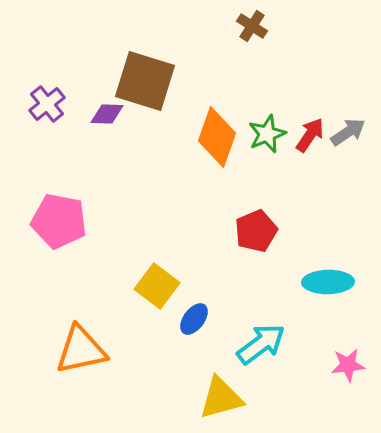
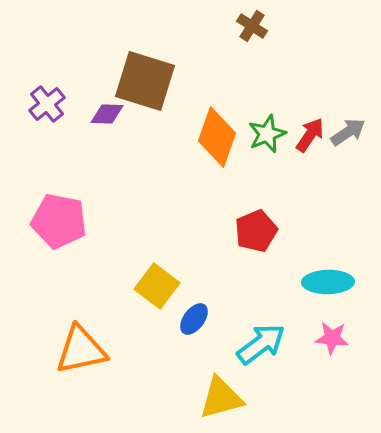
pink star: moved 16 px left, 27 px up; rotated 12 degrees clockwise
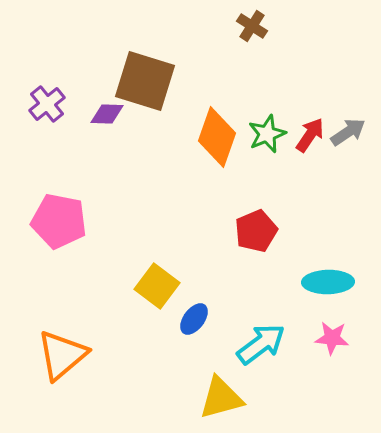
orange triangle: moved 19 px left, 5 px down; rotated 28 degrees counterclockwise
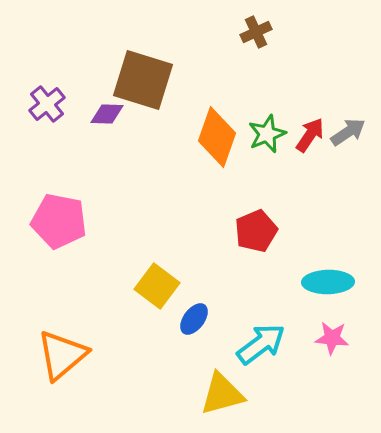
brown cross: moved 4 px right, 6 px down; rotated 32 degrees clockwise
brown square: moved 2 px left, 1 px up
yellow triangle: moved 1 px right, 4 px up
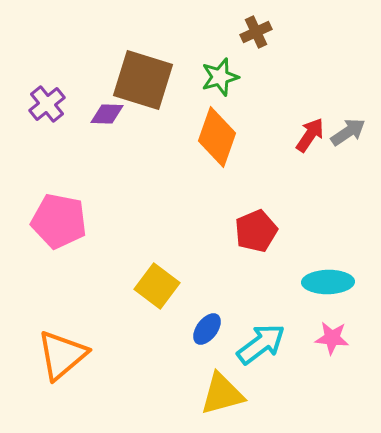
green star: moved 47 px left, 57 px up; rotated 6 degrees clockwise
blue ellipse: moved 13 px right, 10 px down
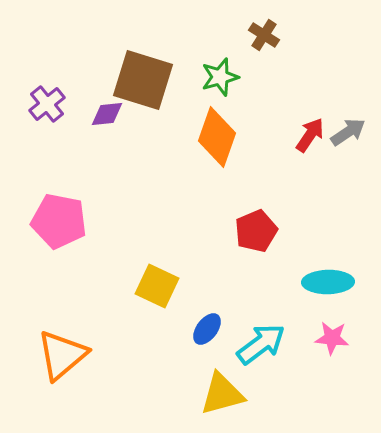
brown cross: moved 8 px right, 3 px down; rotated 32 degrees counterclockwise
purple diamond: rotated 8 degrees counterclockwise
yellow square: rotated 12 degrees counterclockwise
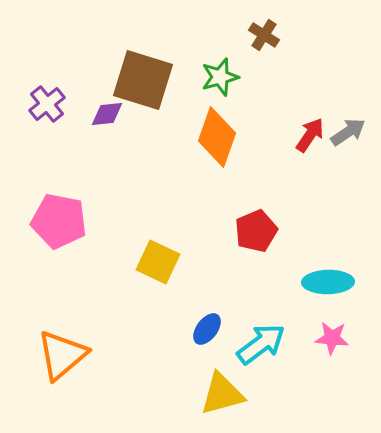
yellow square: moved 1 px right, 24 px up
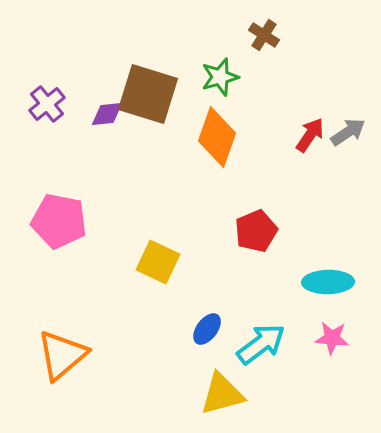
brown square: moved 5 px right, 14 px down
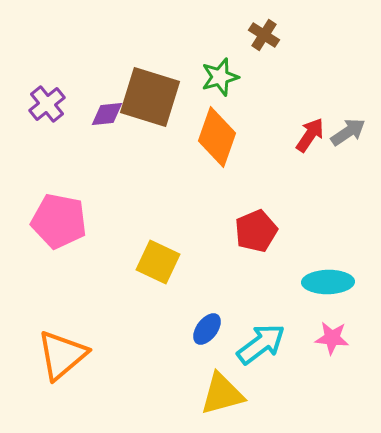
brown square: moved 2 px right, 3 px down
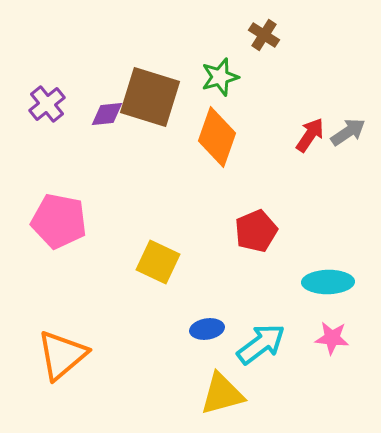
blue ellipse: rotated 44 degrees clockwise
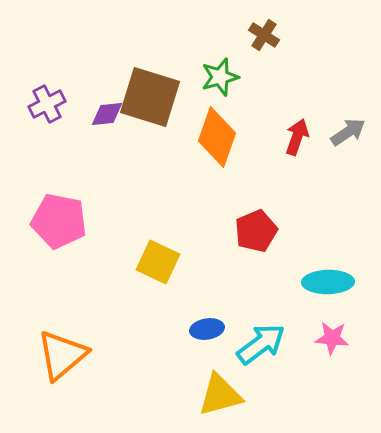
purple cross: rotated 12 degrees clockwise
red arrow: moved 13 px left, 2 px down; rotated 15 degrees counterclockwise
yellow triangle: moved 2 px left, 1 px down
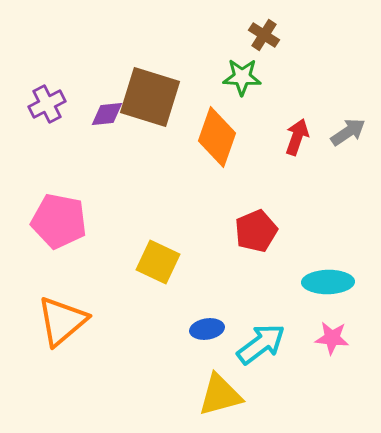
green star: moved 22 px right; rotated 18 degrees clockwise
orange triangle: moved 34 px up
